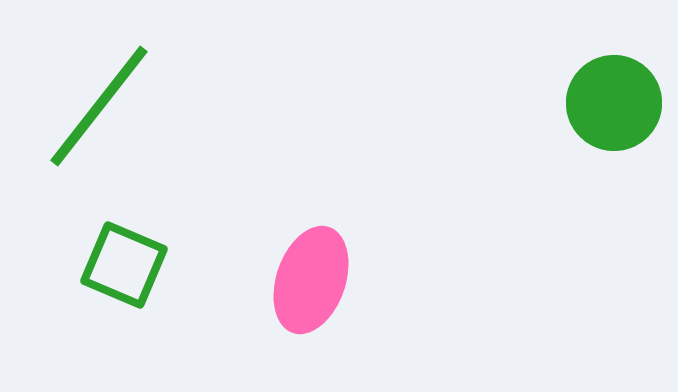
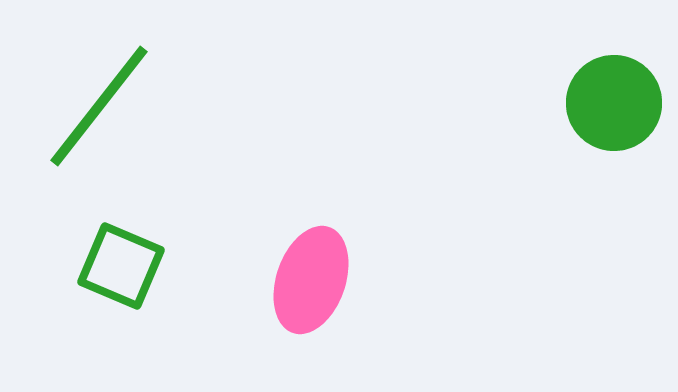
green square: moved 3 px left, 1 px down
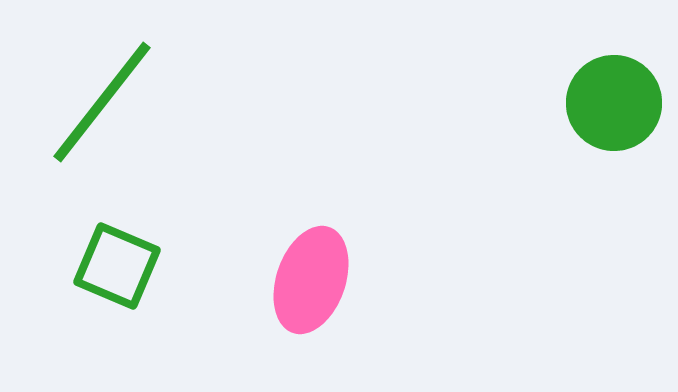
green line: moved 3 px right, 4 px up
green square: moved 4 px left
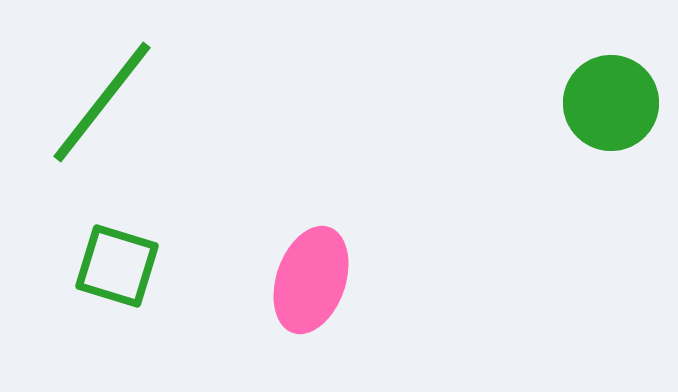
green circle: moved 3 px left
green square: rotated 6 degrees counterclockwise
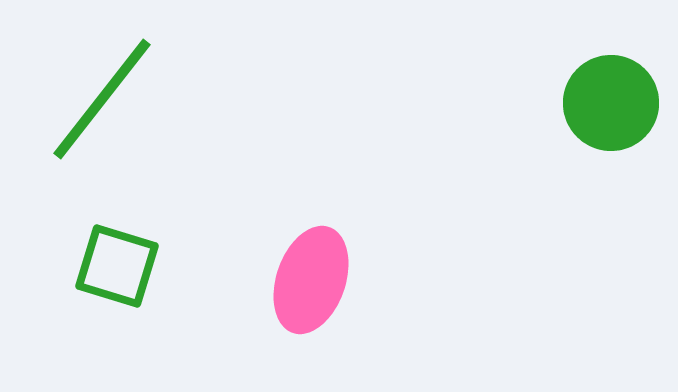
green line: moved 3 px up
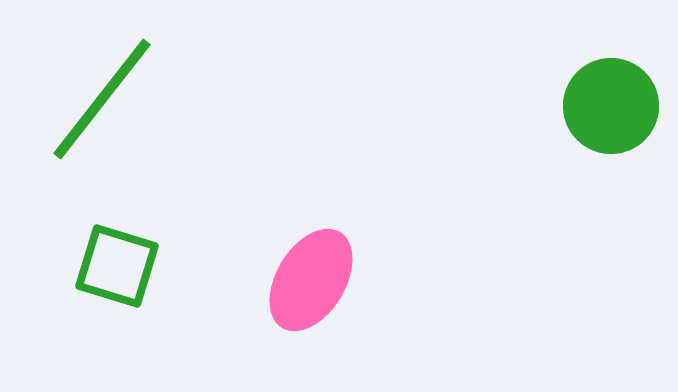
green circle: moved 3 px down
pink ellipse: rotated 12 degrees clockwise
